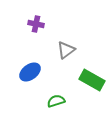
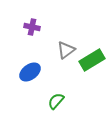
purple cross: moved 4 px left, 3 px down
green rectangle: moved 20 px up; rotated 60 degrees counterclockwise
green semicircle: rotated 30 degrees counterclockwise
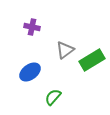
gray triangle: moved 1 px left
green semicircle: moved 3 px left, 4 px up
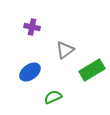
green rectangle: moved 10 px down
green semicircle: rotated 24 degrees clockwise
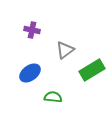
purple cross: moved 3 px down
blue ellipse: moved 1 px down
green semicircle: rotated 30 degrees clockwise
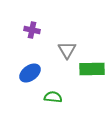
gray triangle: moved 2 px right; rotated 24 degrees counterclockwise
green rectangle: moved 1 px up; rotated 30 degrees clockwise
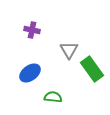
gray triangle: moved 2 px right
green rectangle: rotated 55 degrees clockwise
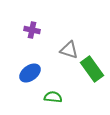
gray triangle: rotated 42 degrees counterclockwise
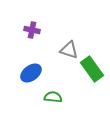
blue ellipse: moved 1 px right
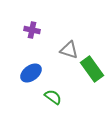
green semicircle: rotated 30 degrees clockwise
